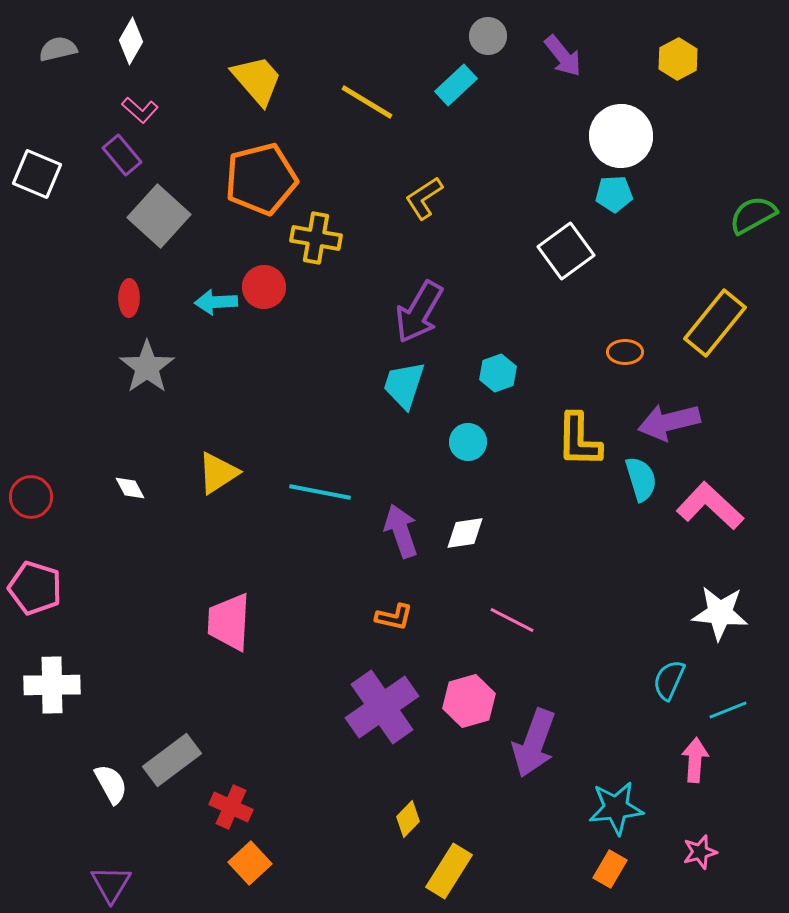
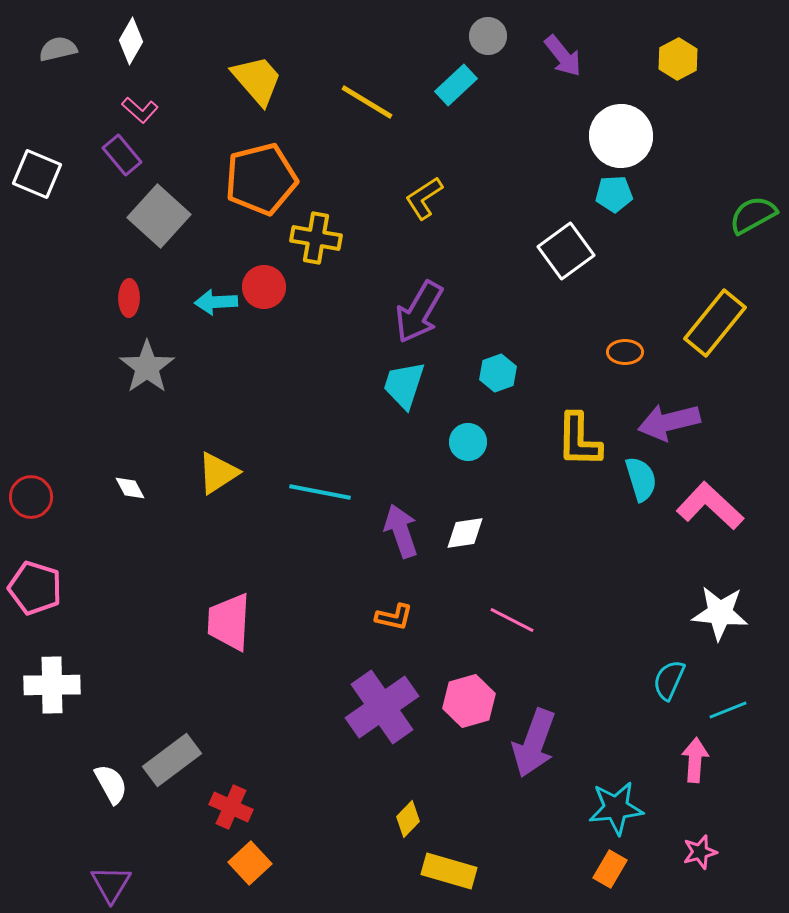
yellow rectangle at (449, 871): rotated 74 degrees clockwise
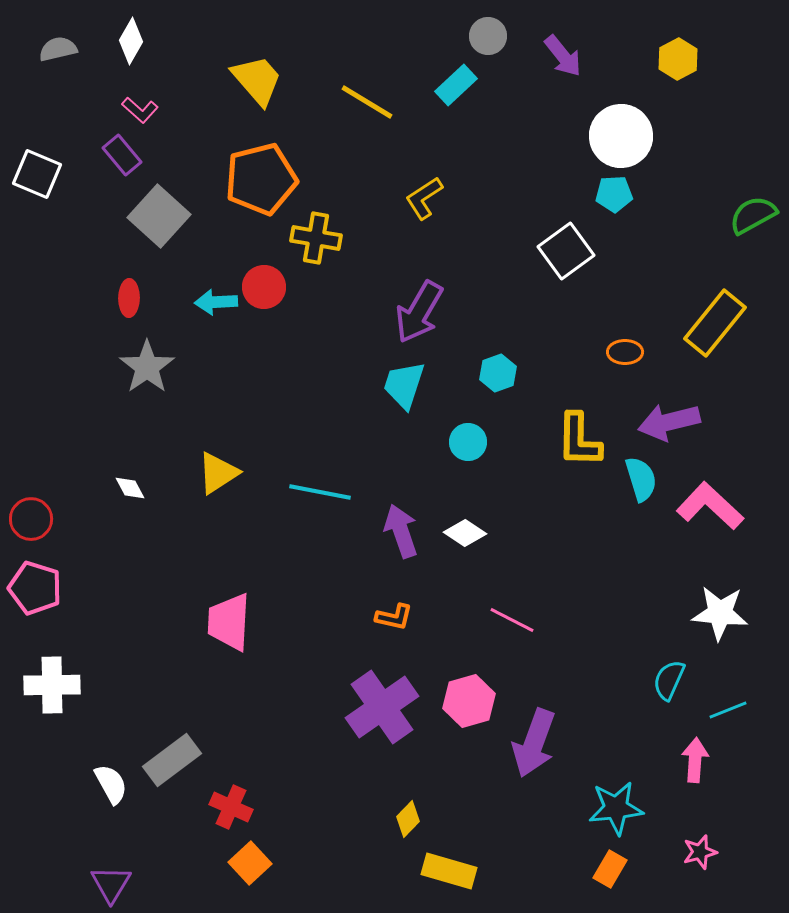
red circle at (31, 497): moved 22 px down
white diamond at (465, 533): rotated 42 degrees clockwise
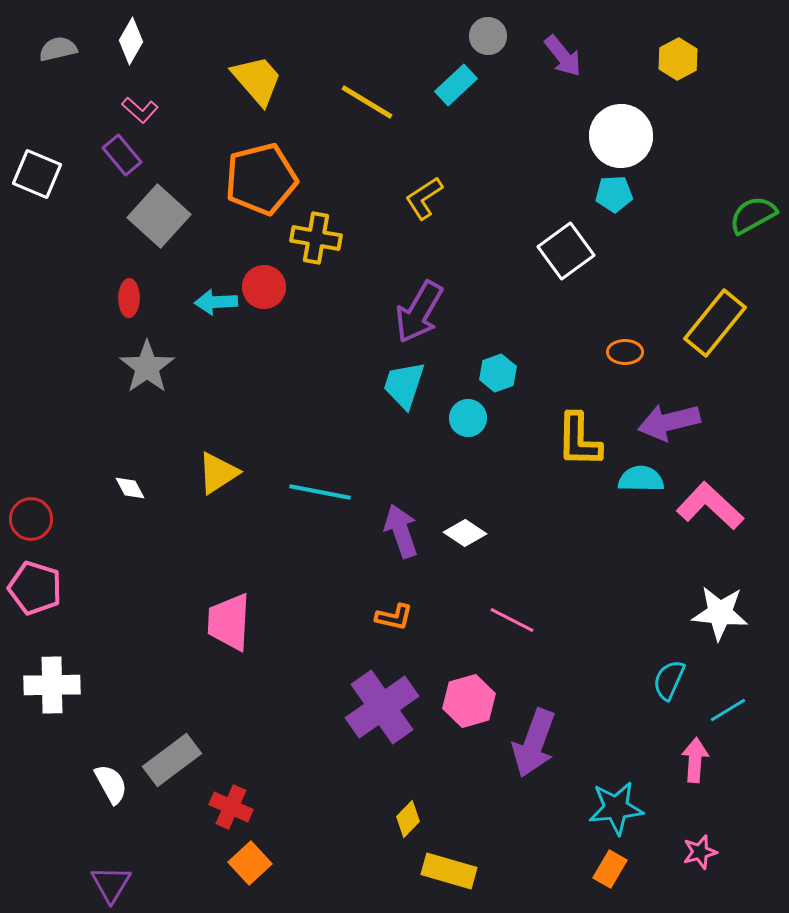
cyan circle at (468, 442): moved 24 px up
cyan semicircle at (641, 479): rotated 72 degrees counterclockwise
cyan line at (728, 710): rotated 9 degrees counterclockwise
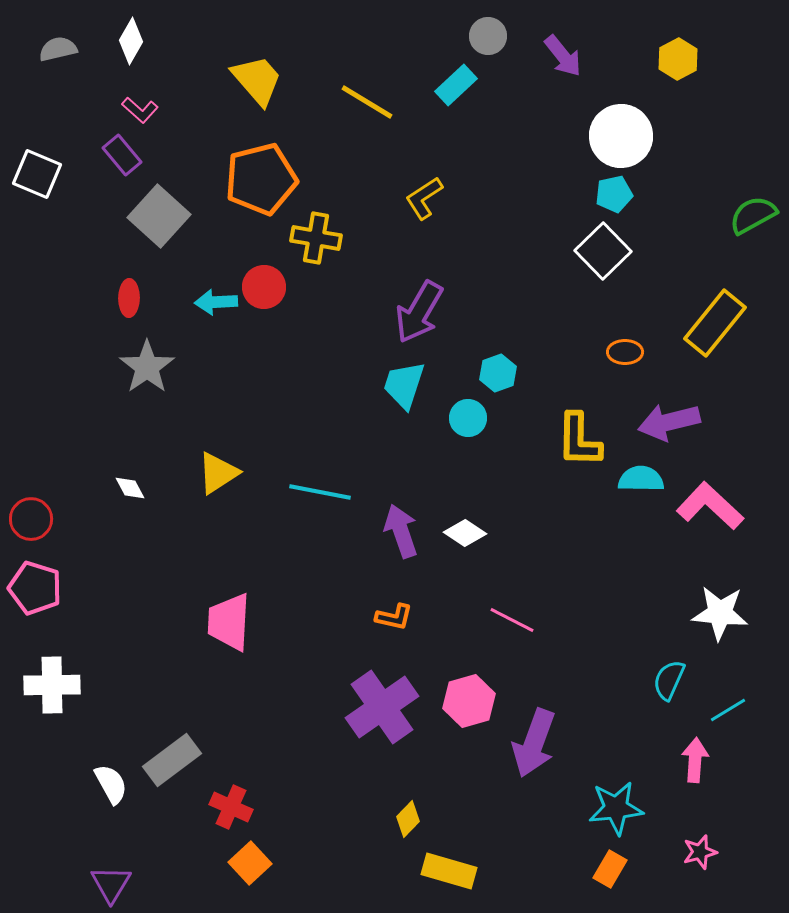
cyan pentagon at (614, 194): rotated 9 degrees counterclockwise
white square at (566, 251): moved 37 px right; rotated 8 degrees counterclockwise
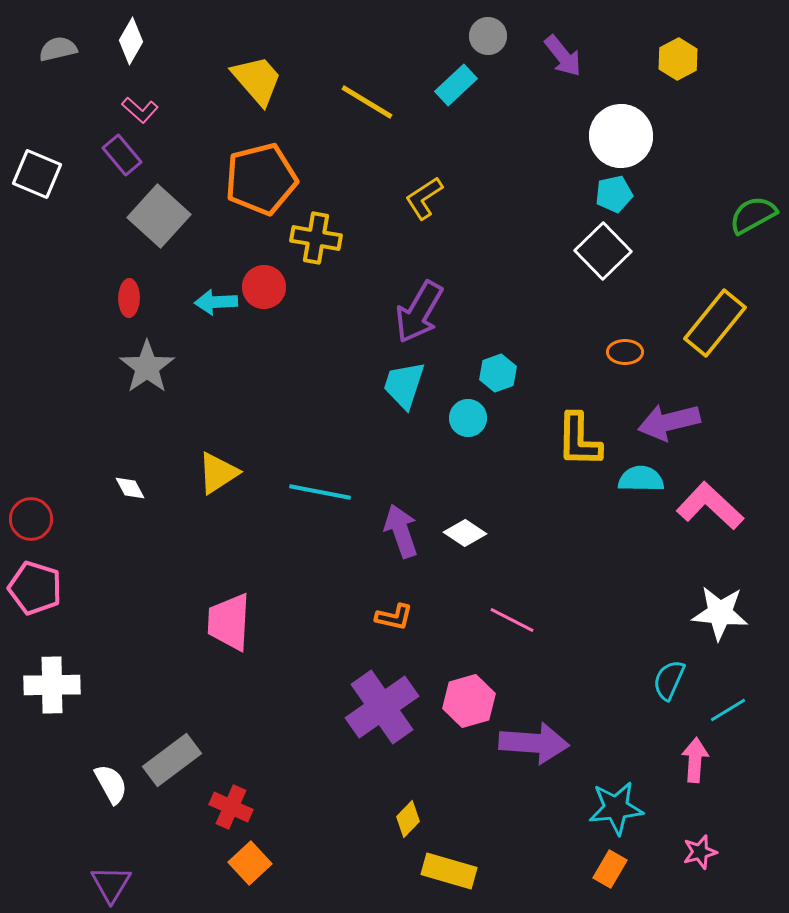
purple arrow at (534, 743): rotated 106 degrees counterclockwise
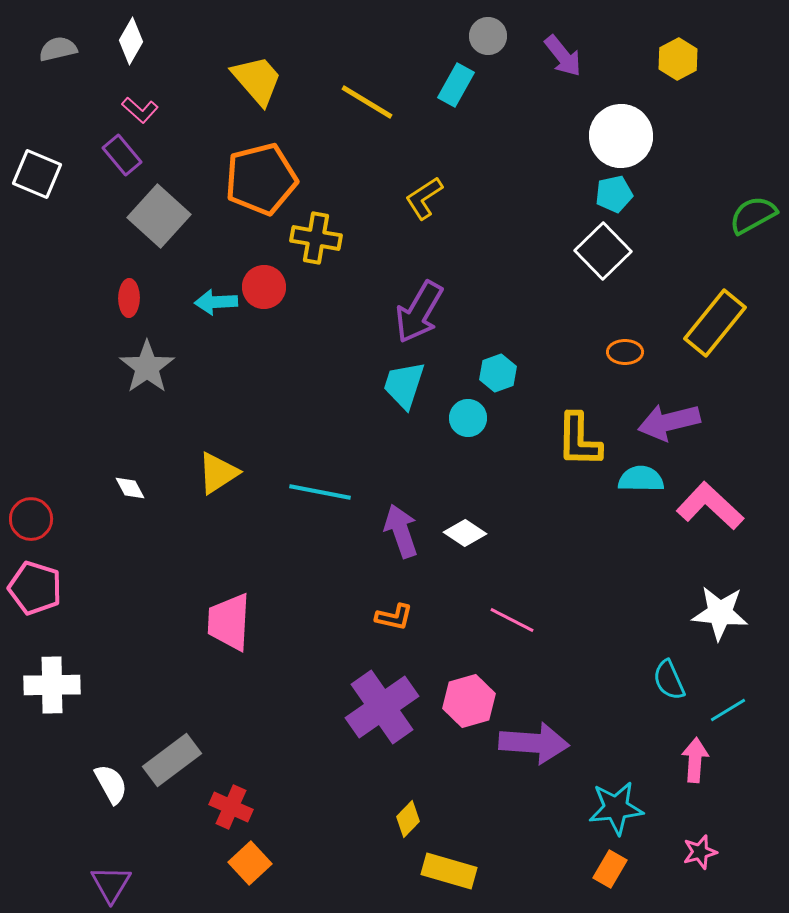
cyan rectangle at (456, 85): rotated 18 degrees counterclockwise
cyan semicircle at (669, 680): rotated 48 degrees counterclockwise
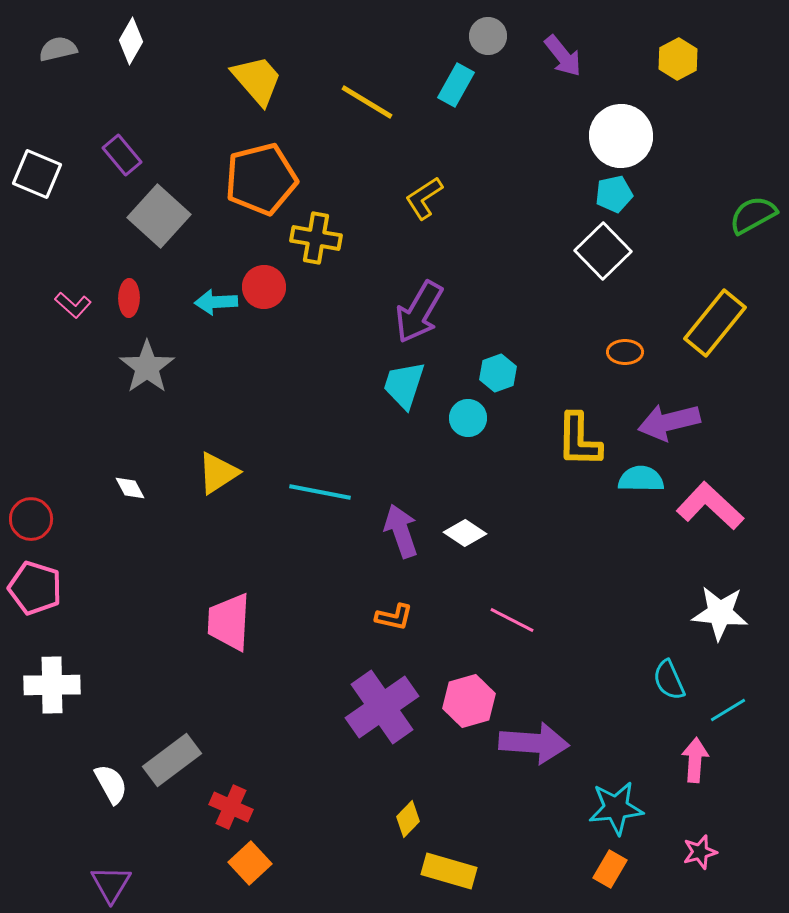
pink L-shape at (140, 110): moved 67 px left, 195 px down
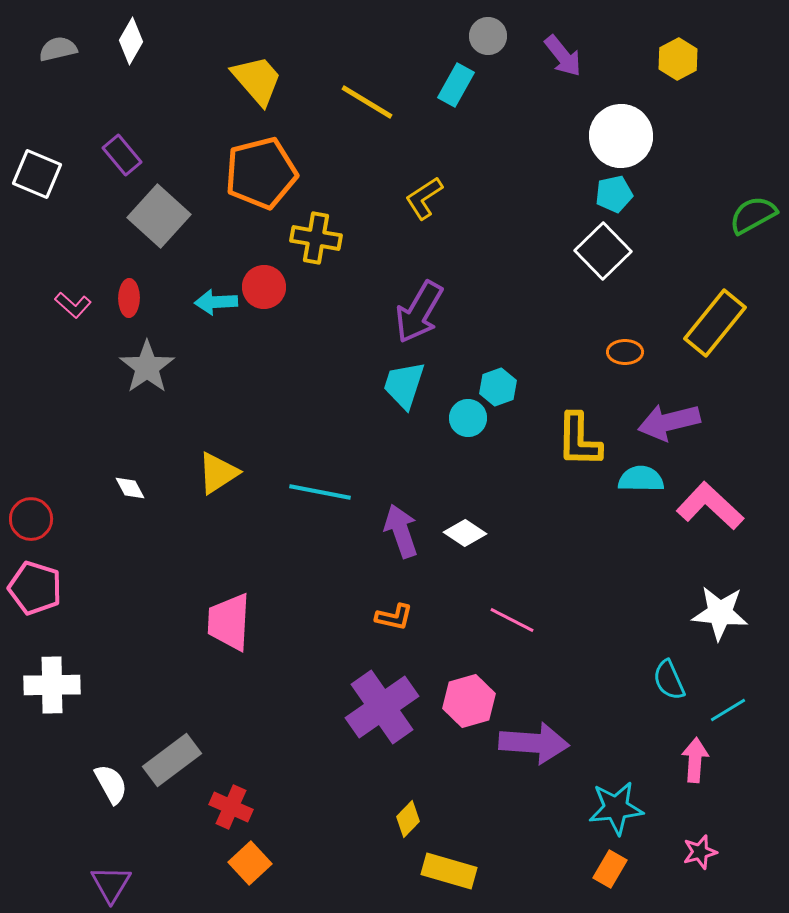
orange pentagon at (261, 179): moved 6 px up
cyan hexagon at (498, 373): moved 14 px down
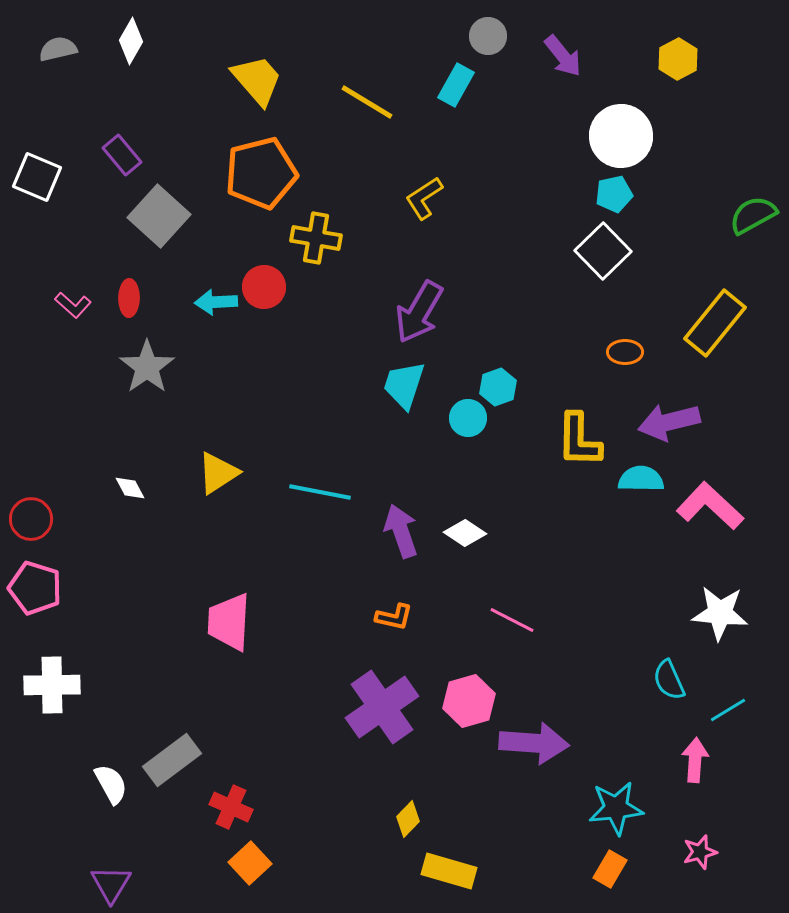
white square at (37, 174): moved 3 px down
